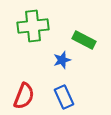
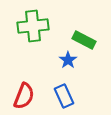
blue star: moved 6 px right; rotated 18 degrees counterclockwise
blue rectangle: moved 1 px up
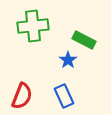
red semicircle: moved 2 px left
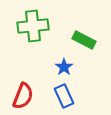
blue star: moved 4 px left, 7 px down
red semicircle: moved 1 px right
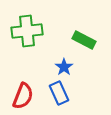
green cross: moved 6 px left, 5 px down
blue rectangle: moved 5 px left, 3 px up
